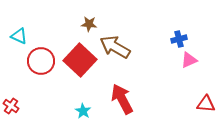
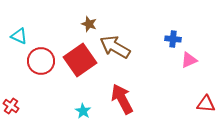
brown star: rotated 14 degrees clockwise
blue cross: moved 6 px left; rotated 21 degrees clockwise
red square: rotated 12 degrees clockwise
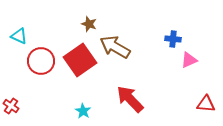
red arrow: moved 8 px right; rotated 16 degrees counterclockwise
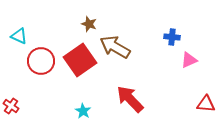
blue cross: moved 1 px left, 2 px up
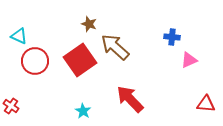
brown arrow: rotated 12 degrees clockwise
red circle: moved 6 px left
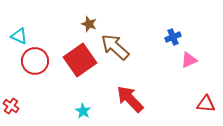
blue cross: moved 1 px right; rotated 28 degrees counterclockwise
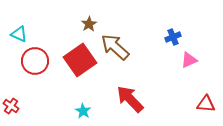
brown star: rotated 21 degrees clockwise
cyan triangle: moved 2 px up
